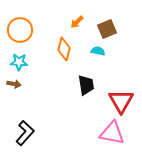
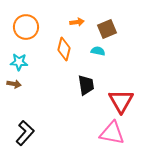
orange arrow: rotated 144 degrees counterclockwise
orange circle: moved 6 px right, 3 px up
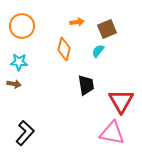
orange circle: moved 4 px left, 1 px up
cyan semicircle: rotated 64 degrees counterclockwise
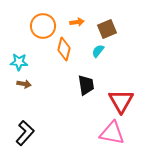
orange circle: moved 21 px right
brown arrow: moved 10 px right
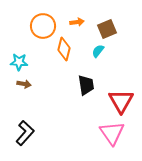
pink triangle: rotated 44 degrees clockwise
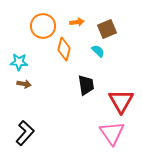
cyan semicircle: rotated 96 degrees clockwise
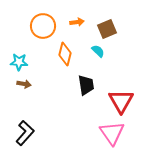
orange diamond: moved 1 px right, 5 px down
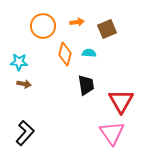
cyan semicircle: moved 9 px left, 2 px down; rotated 40 degrees counterclockwise
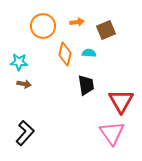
brown square: moved 1 px left, 1 px down
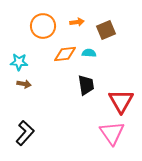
orange diamond: rotated 70 degrees clockwise
